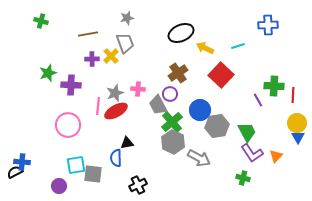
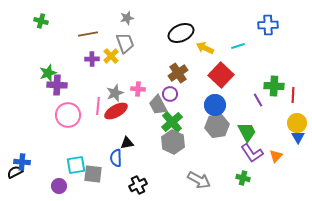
purple cross at (71, 85): moved 14 px left
blue circle at (200, 110): moved 15 px right, 5 px up
pink circle at (68, 125): moved 10 px up
gray arrow at (199, 158): moved 22 px down
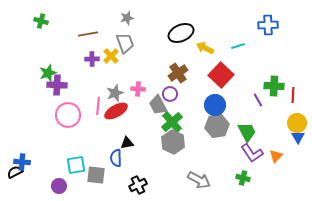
gray square at (93, 174): moved 3 px right, 1 px down
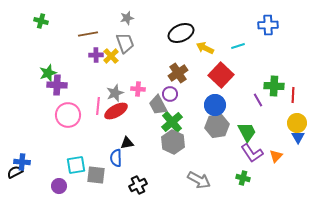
purple cross at (92, 59): moved 4 px right, 4 px up
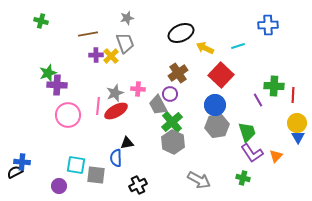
green trapezoid at (247, 132): rotated 10 degrees clockwise
cyan square at (76, 165): rotated 18 degrees clockwise
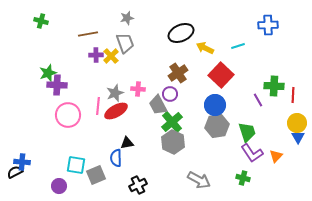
gray square at (96, 175): rotated 30 degrees counterclockwise
